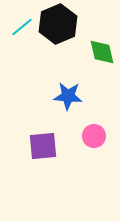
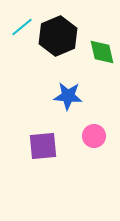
black hexagon: moved 12 px down
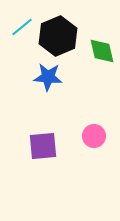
green diamond: moved 1 px up
blue star: moved 20 px left, 19 px up
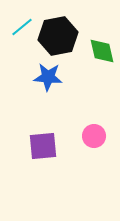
black hexagon: rotated 12 degrees clockwise
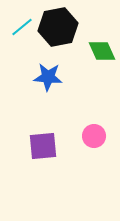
black hexagon: moved 9 px up
green diamond: rotated 12 degrees counterclockwise
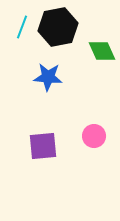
cyan line: rotated 30 degrees counterclockwise
